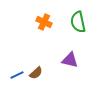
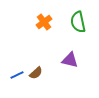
orange cross: rotated 28 degrees clockwise
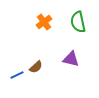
purple triangle: moved 1 px right, 1 px up
brown semicircle: moved 6 px up
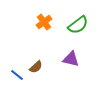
green semicircle: moved 3 px down; rotated 115 degrees counterclockwise
blue line: rotated 64 degrees clockwise
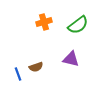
orange cross: rotated 21 degrees clockwise
brown semicircle: rotated 24 degrees clockwise
blue line: moved 1 px right, 1 px up; rotated 32 degrees clockwise
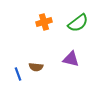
green semicircle: moved 2 px up
brown semicircle: rotated 24 degrees clockwise
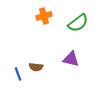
orange cross: moved 6 px up
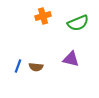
orange cross: moved 1 px left
green semicircle: rotated 15 degrees clockwise
blue line: moved 8 px up; rotated 40 degrees clockwise
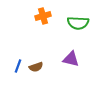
green semicircle: rotated 25 degrees clockwise
brown semicircle: rotated 24 degrees counterclockwise
